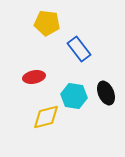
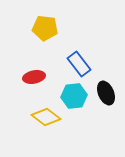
yellow pentagon: moved 2 px left, 5 px down
blue rectangle: moved 15 px down
cyan hexagon: rotated 15 degrees counterclockwise
yellow diamond: rotated 52 degrees clockwise
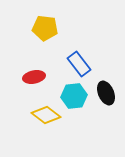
yellow diamond: moved 2 px up
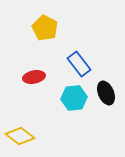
yellow pentagon: rotated 20 degrees clockwise
cyan hexagon: moved 2 px down
yellow diamond: moved 26 px left, 21 px down
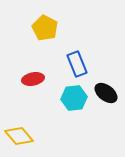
blue rectangle: moved 2 px left; rotated 15 degrees clockwise
red ellipse: moved 1 px left, 2 px down
black ellipse: rotated 30 degrees counterclockwise
yellow diamond: moved 1 px left; rotated 12 degrees clockwise
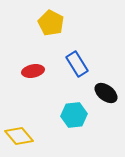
yellow pentagon: moved 6 px right, 5 px up
blue rectangle: rotated 10 degrees counterclockwise
red ellipse: moved 8 px up
cyan hexagon: moved 17 px down
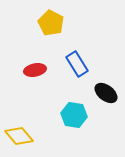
red ellipse: moved 2 px right, 1 px up
cyan hexagon: rotated 15 degrees clockwise
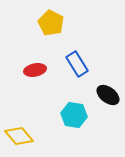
black ellipse: moved 2 px right, 2 px down
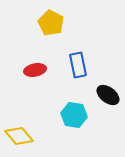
blue rectangle: moved 1 px right, 1 px down; rotated 20 degrees clockwise
